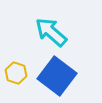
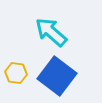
yellow hexagon: rotated 10 degrees counterclockwise
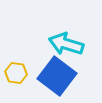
cyan arrow: moved 15 px right, 12 px down; rotated 24 degrees counterclockwise
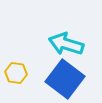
blue square: moved 8 px right, 3 px down
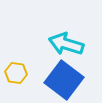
blue square: moved 1 px left, 1 px down
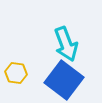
cyan arrow: rotated 128 degrees counterclockwise
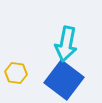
cyan arrow: rotated 32 degrees clockwise
